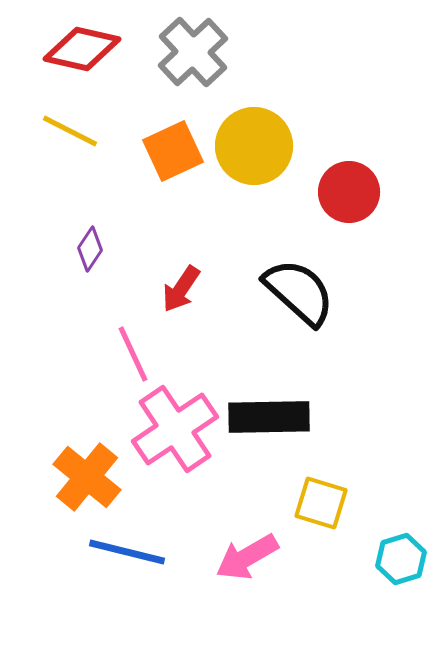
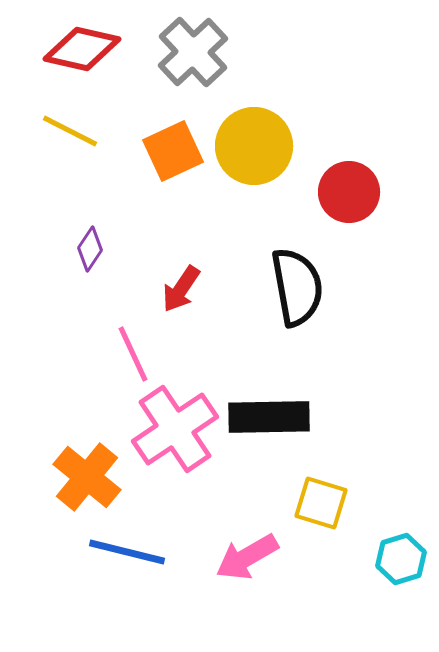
black semicircle: moved 2 px left, 5 px up; rotated 38 degrees clockwise
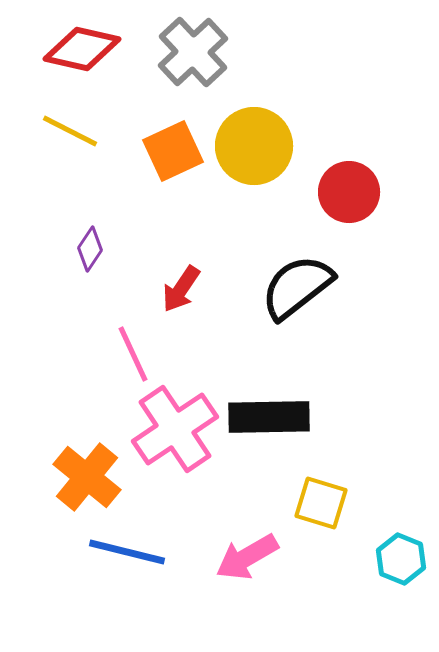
black semicircle: rotated 118 degrees counterclockwise
cyan hexagon: rotated 21 degrees counterclockwise
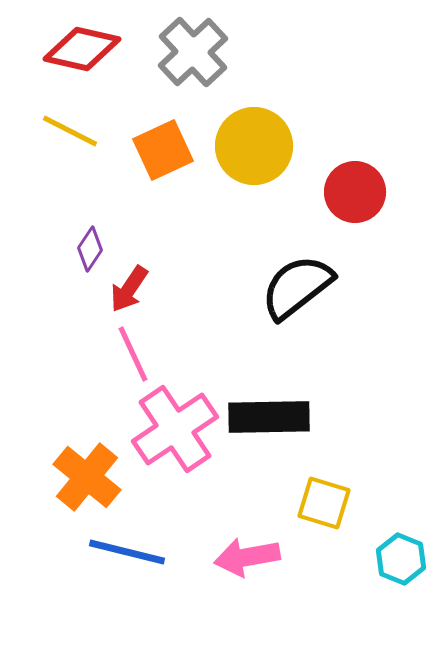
orange square: moved 10 px left, 1 px up
red circle: moved 6 px right
red arrow: moved 52 px left
yellow square: moved 3 px right
pink arrow: rotated 20 degrees clockwise
